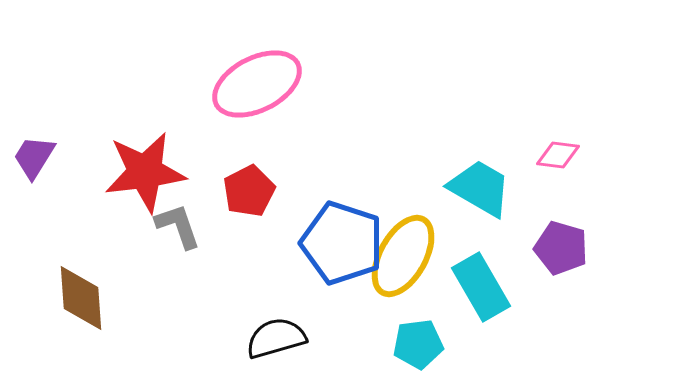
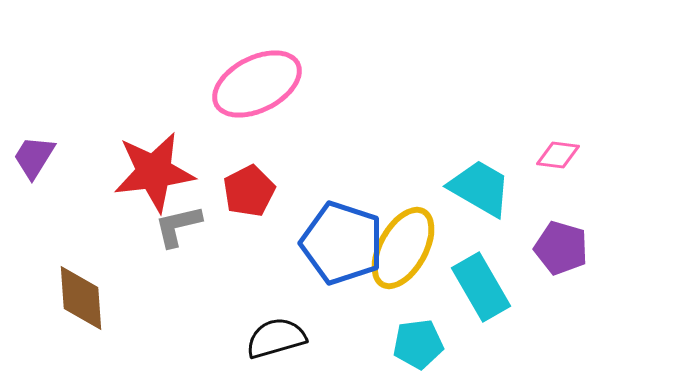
red star: moved 9 px right
gray L-shape: rotated 84 degrees counterclockwise
yellow ellipse: moved 8 px up
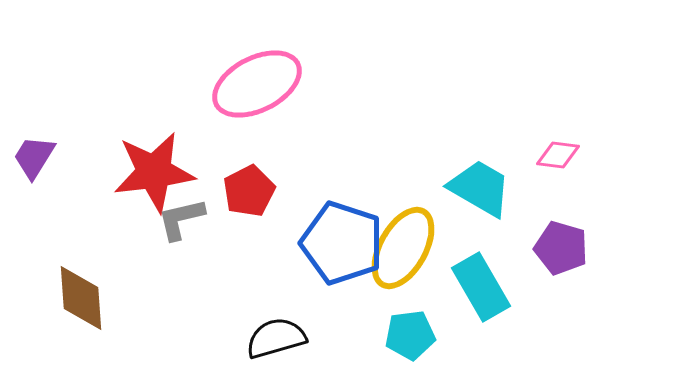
gray L-shape: moved 3 px right, 7 px up
cyan pentagon: moved 8 px left, 9 px up
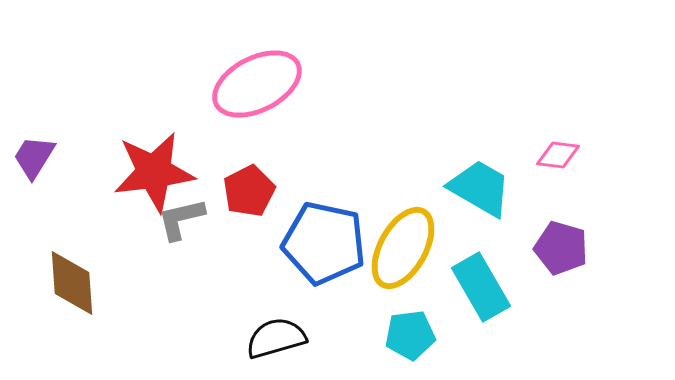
blue pentagon: moved 18 px left; rotated 6 degrees counterclockwise
brown diamond: moved 9 px left, 15 px up
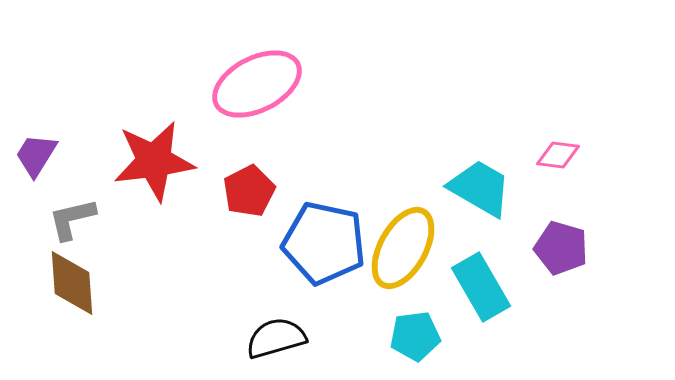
purple trapezoid: moved 2 px right, 2 px up
red star: moved 11 px up
gray L-shape: moved 109 px left
cyan pentagon: moved 5 px right, 1 px down
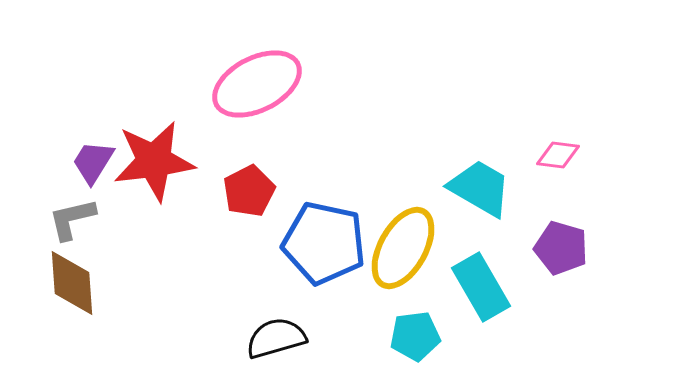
purple trapezoid: moved 57 px right, 7 px down
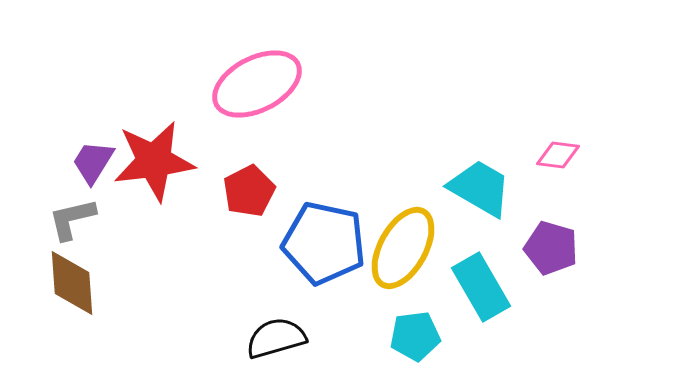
purple pentagon: moved 10 px left
